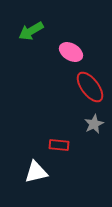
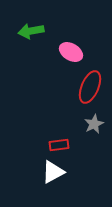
green arrow: rotated 20 degrees clockwise
red ellipse: rotated 60 degrees clockwise
red rectangle: rotated 12 degrees counterclockwise
white triangle: moved 17 px right; rotated 15 degrees counterclockwise
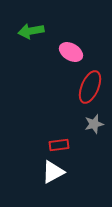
gray star: rotated 12 degrees clockwise
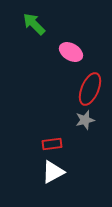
green arrow: moved 3 px right, 7 px up; rotated 55 degrees clockwise
red ellipse: moved 2 px down
gray star: moved 9 px left, 4 px up
red rectangle: moved 7 px left, 1 px up
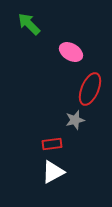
green arrow: moved 5 px left
gray star: moved 10 px left
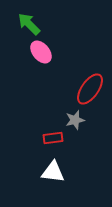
pink ellipse: moved 30 px left; rotated 20 degrees clockwise
red ellipse: rotated 12 degrees clockwise
red rectangle: moved 1 px right, 6 px up
white triangle: rotated 35 degrees clockwise
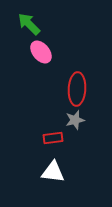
red ellipse: moved 13 px left; rotated 32 degrees counterclockwise
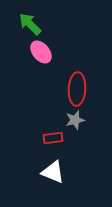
green arrow: moved 1 px right
white triangle: rotated 15 degrees clockwise
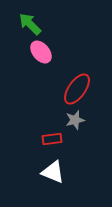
red ellipse: rotated 32 degrees clockwise
red rectangle: moved 1 px left, 1 px down
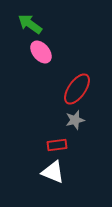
green arrow: rotated 10 degrees counterclockwise
red rectangle: moved 5 px right, 6 px down
